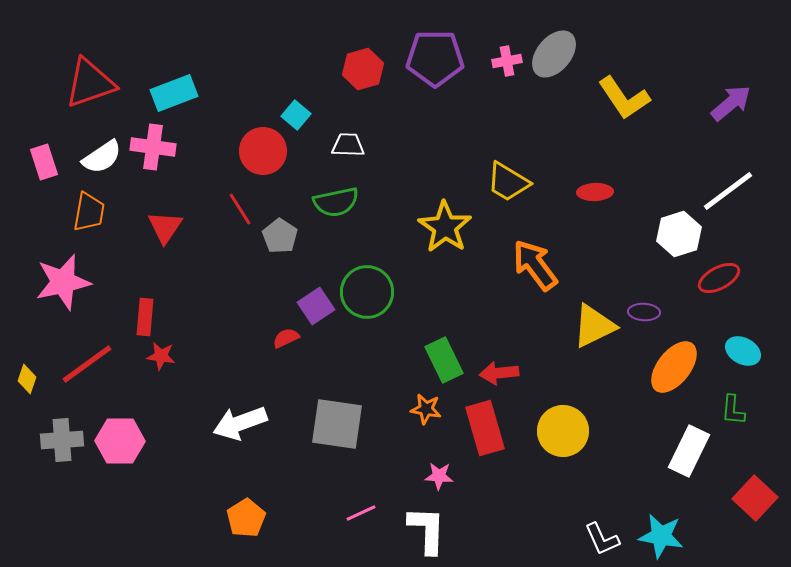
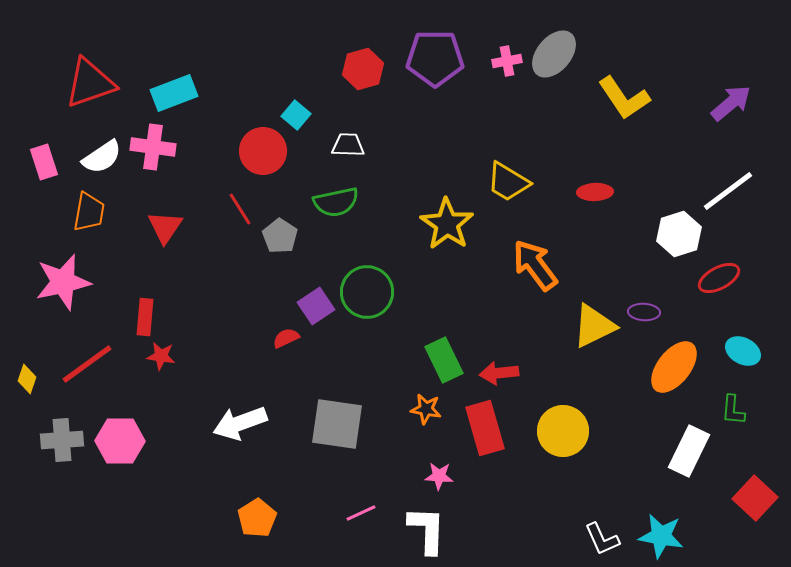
yellow star at (445, 227): moved 2 px right, 3 px up
orange pentagon at (246, 518): moved 11 px right
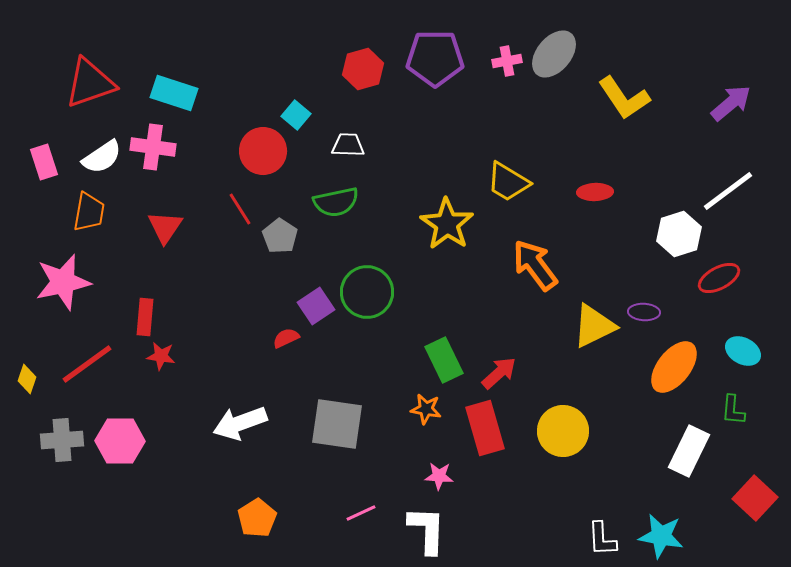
cyan rectangle at (174, 93): rotated 39 degrees clockwise
red arrow at (499, 373): rotated 144 degrees clockwise
white L-shape at (602, 539): rotated 21 degrees clockwise
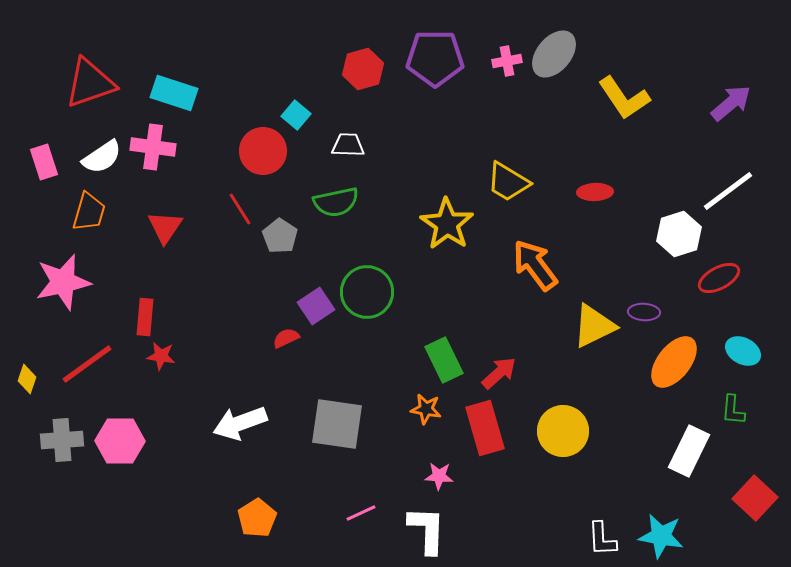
orange trapezoid at (89, 212): rotated 6 degrees clockwise
orange ellipse at (674, 367): moved 5 px up
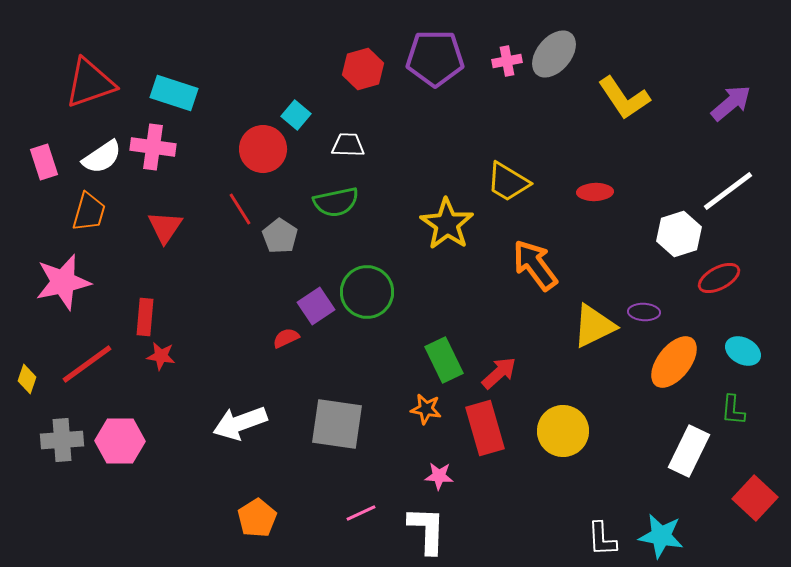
red circle at (263, 151): moved 2 px up
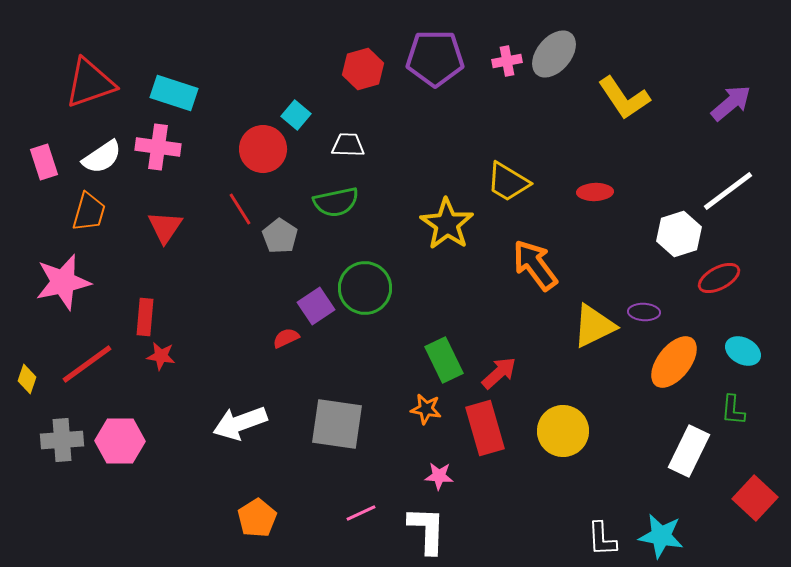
pink cross at (153, 147): moved 5 px right
green circle at (367, 292): moved 2 px left, 4 px up
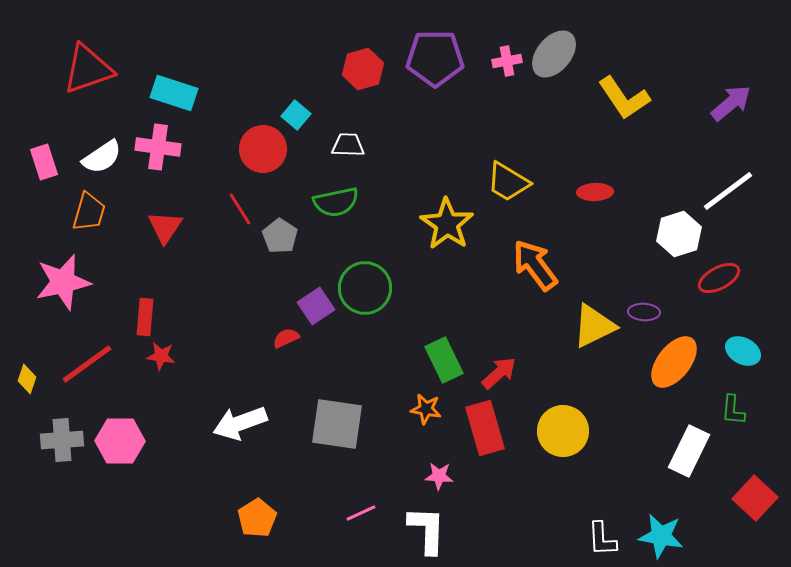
red triangle at (90, 83): moved 2 px left, 14 px up
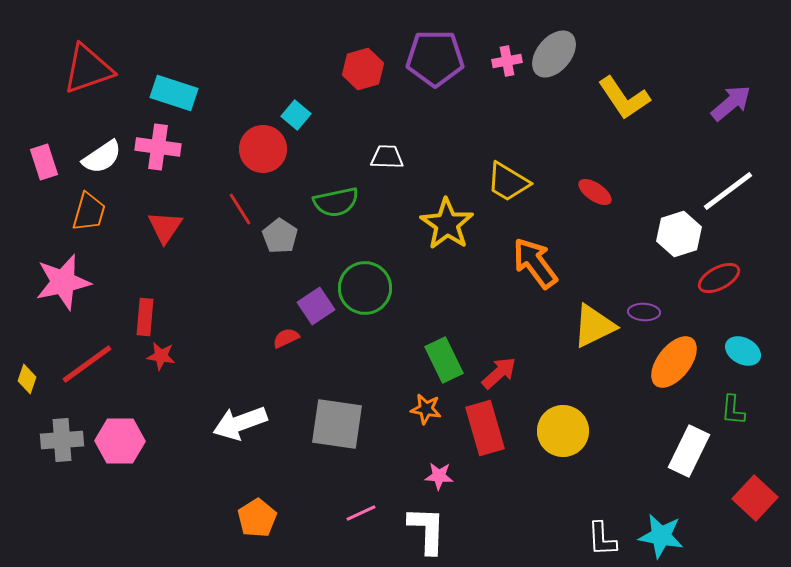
white trapezoid at (348, 145): moved 39 px right, 12 px down
red ellipse at (595, 192): rotated 36 degrees clockwise
orange arrow at (535, 265): moved 2 px up
